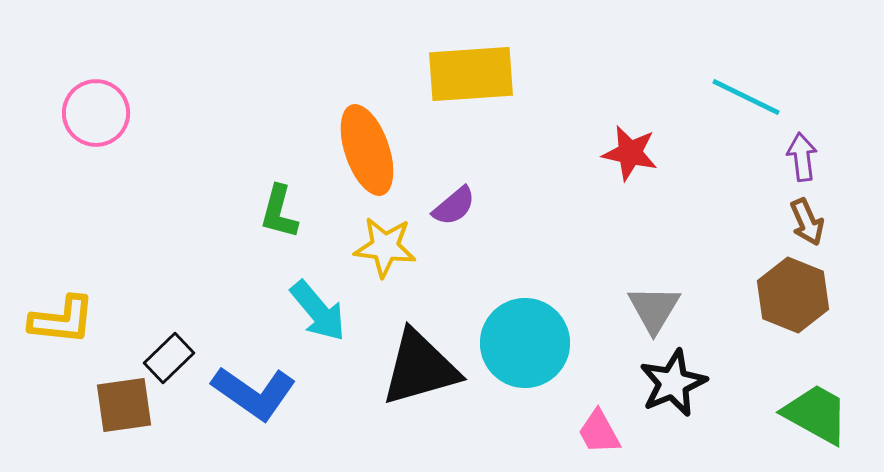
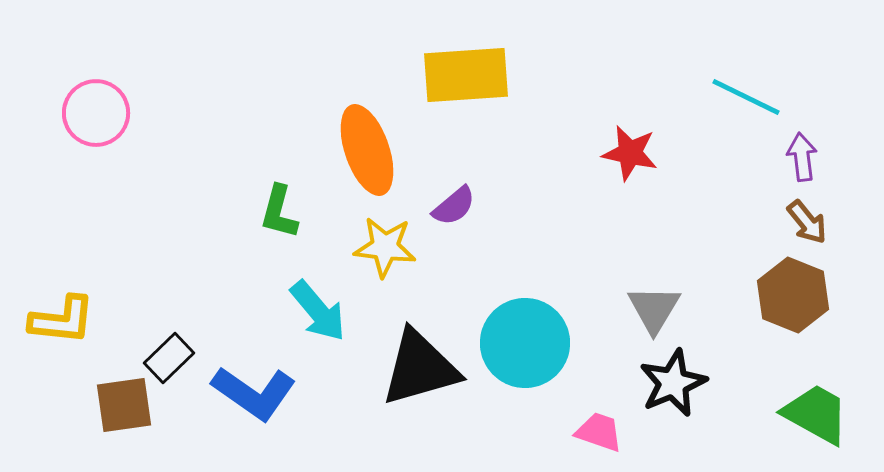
yellow rectangle: moved 5 px left, 1 px down
brown arrow: rotated 15 degrees counterclockwise
pink trapezoid: rotated 138 degrees clockwise
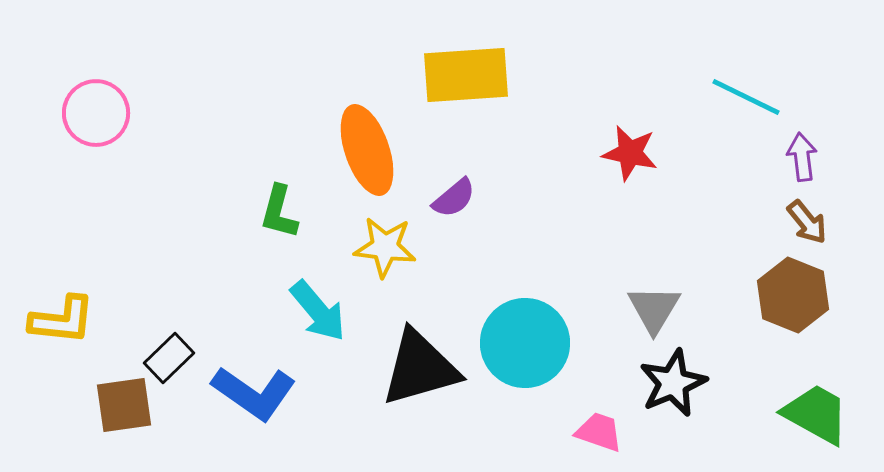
purple semicircle: moved 8 px up
